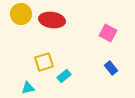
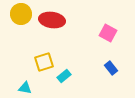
cyan triangle: moved 3 px left; rotated 24 degrees clockwise
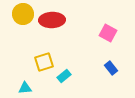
yellow circle: moved 2 px right
red ellipse: rotated 10 degrees counterclockwise
cyan triangle: rotated 16 degrees counterclockwise
